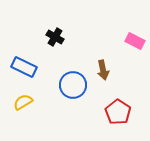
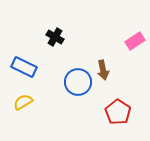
pink rectangle: rotated 60 degrees counterclockwise
blue circle: moved 5 px right, 3 px up
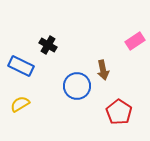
black cross: moved 7 px left, 8 px down
blue rectangle: moved 3 px left, 1 px up
blue circle: moved 1 px left, 4 px down
yellow semicircle: moved 3 px left, 2 px down
red pentagon: moved 1 px right
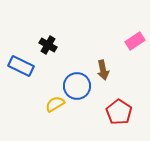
yellow semicircle: moved 35 px right
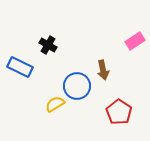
blue rectangle: moved 1 px left, 1 px down
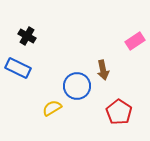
black cross: moved 21 px left, 9 px up
blue rectangle: moved 2 px left, 1 px down
yellow semicircle: moved 3 px left, 4 px down
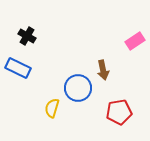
blue circle: moved 1 px right, 2 px down
yellow semicircle: rotated 42 degrees counterclockwise
red pentagon: rotated 30 degrees clockwise
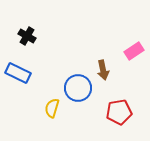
pink rectangle: moved 1 px left, 10 px down
blue rectangle: moved 5 px down
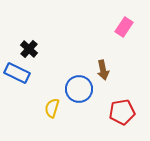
black cross: moved 2 px right, 13 px down; rotated 12 degrees clockwise
pink rectangle: moved 10 px left, 24 px up; rotated 24 degrees counterclockwise
blue rectangle: moved 1 px left
blue circle: moved 1 px right, 1 px down
red pentagon: moved 3 px right
